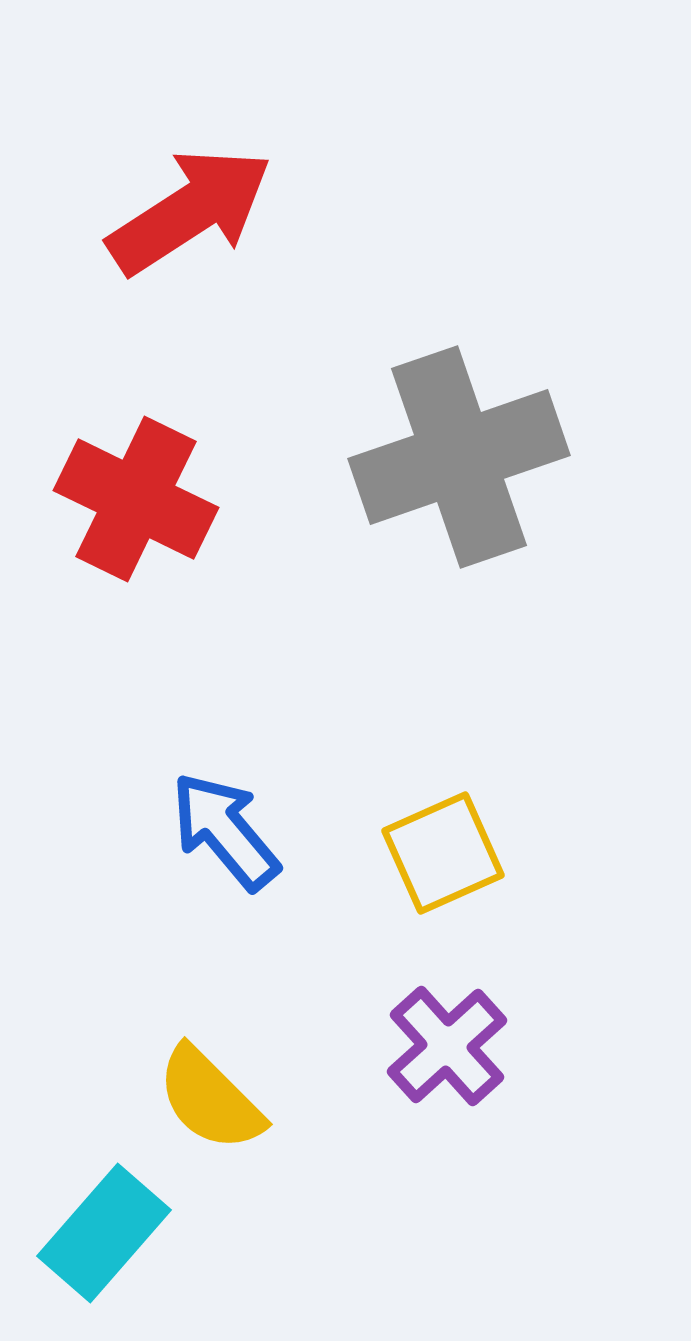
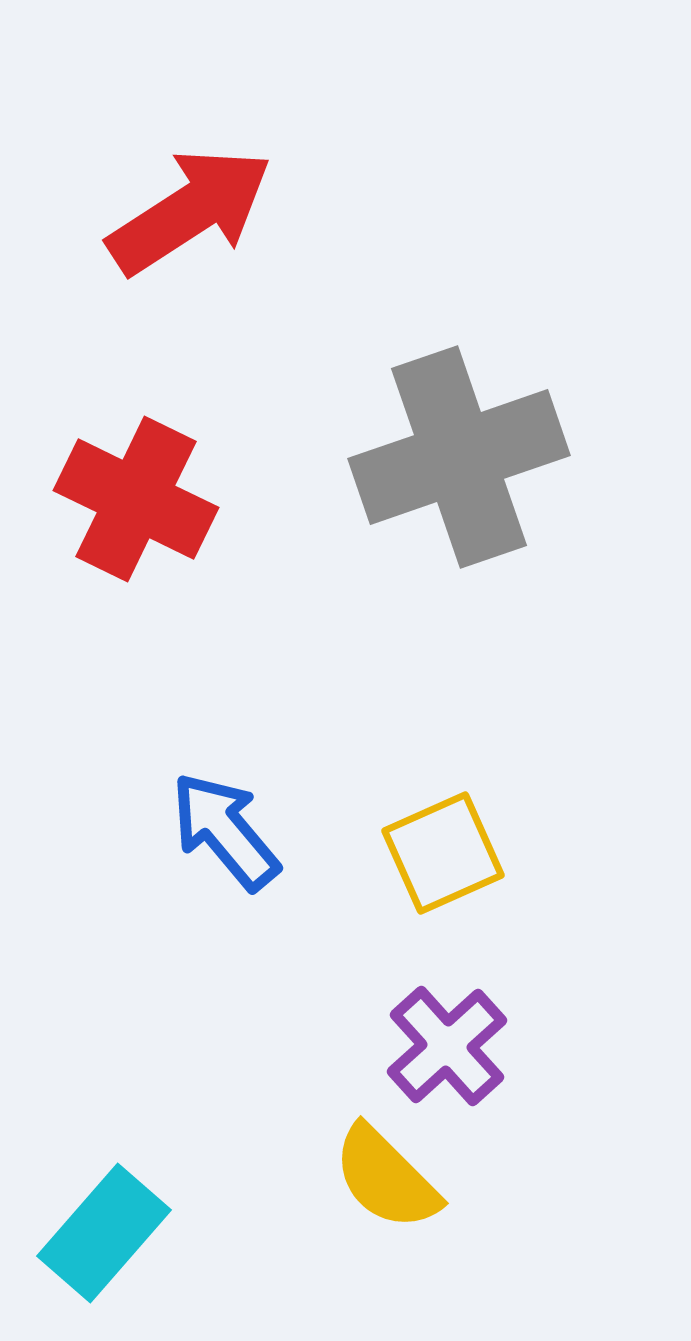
yellow semicircle: moved 176 px right, 79 px down
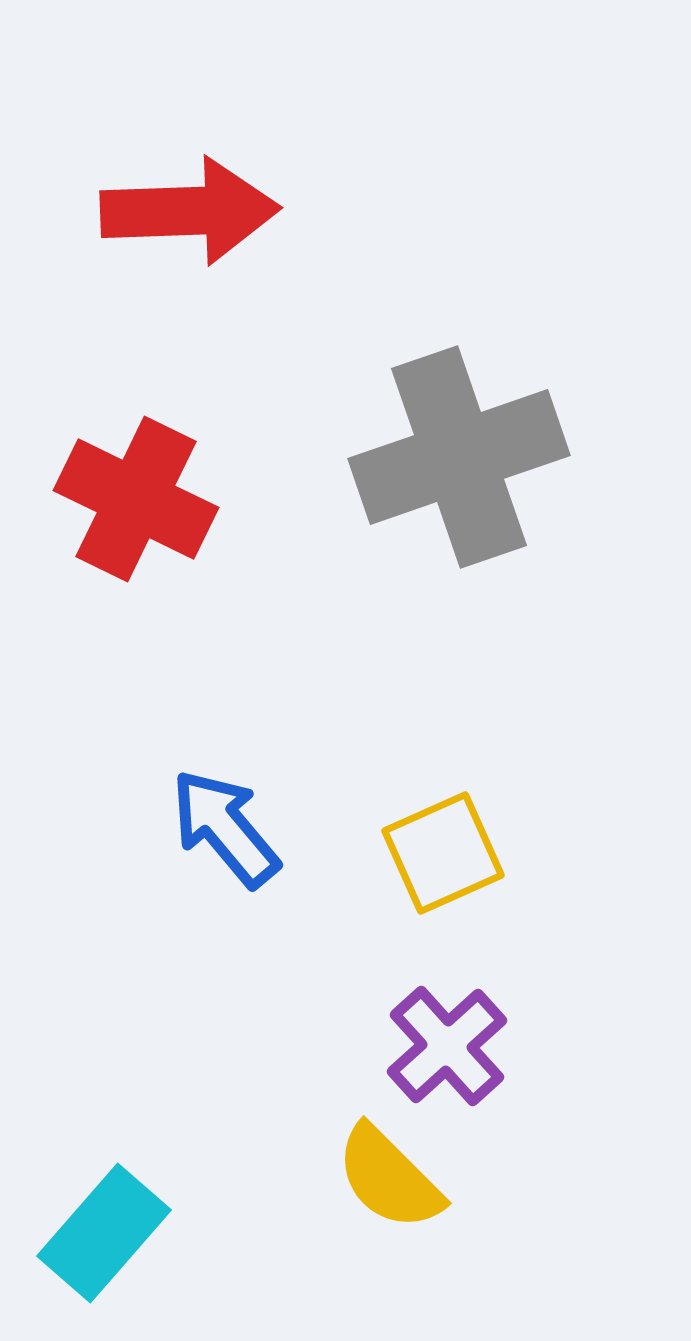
red arrow: rotated 31 degrees clockwise
blue arrow: moved 3 px up
yellow semicircle: moved 3 px right
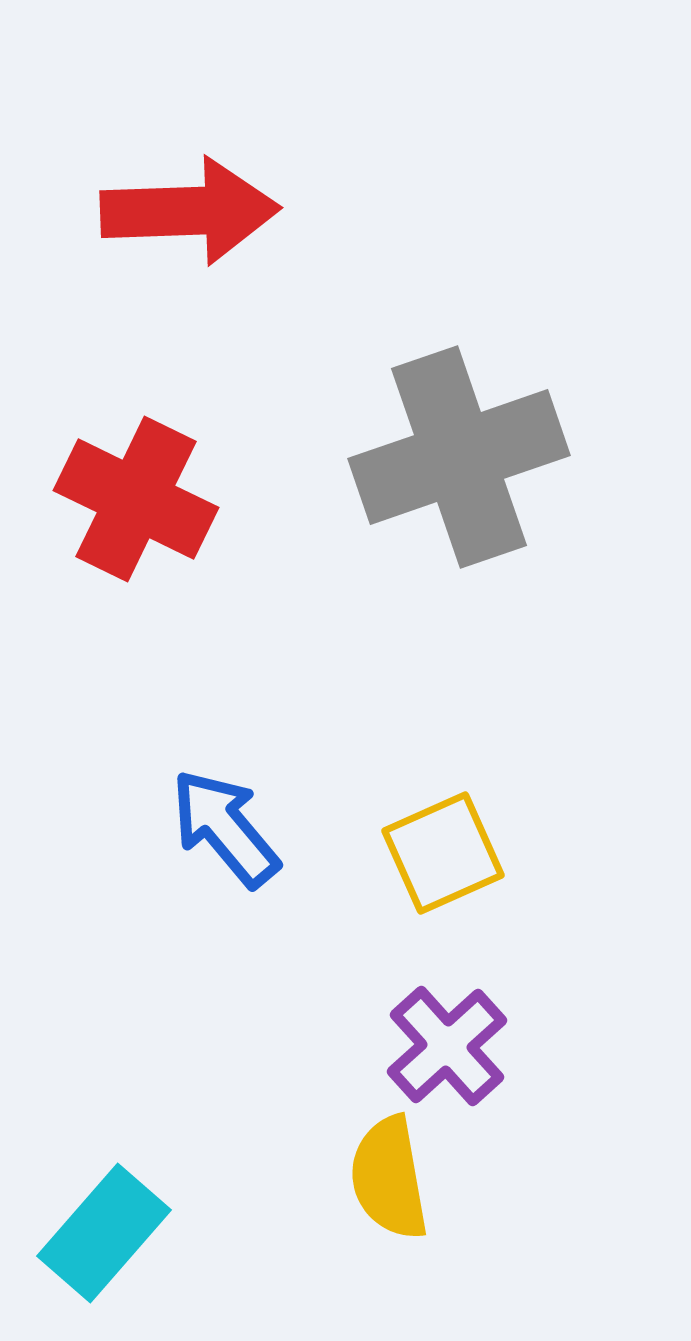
yellow semicircle: rotated 35 degrees clockwise
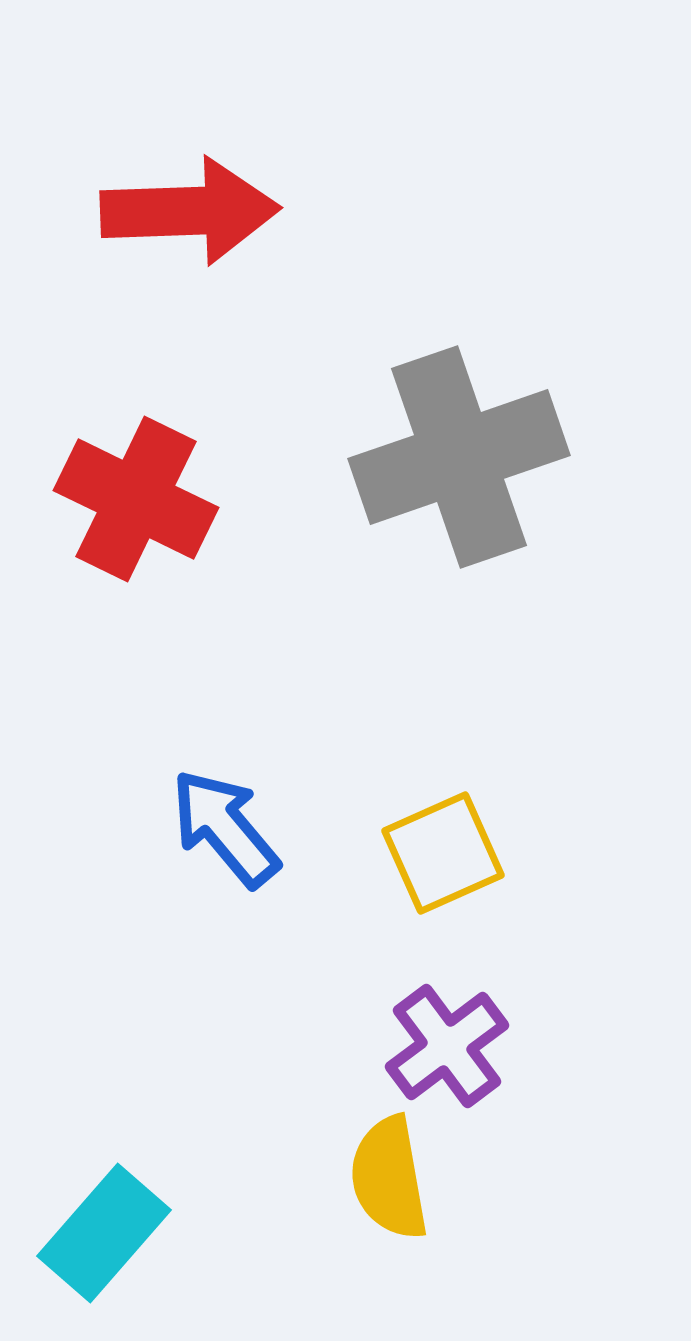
purple cross: rotated 5 degrees clockwise
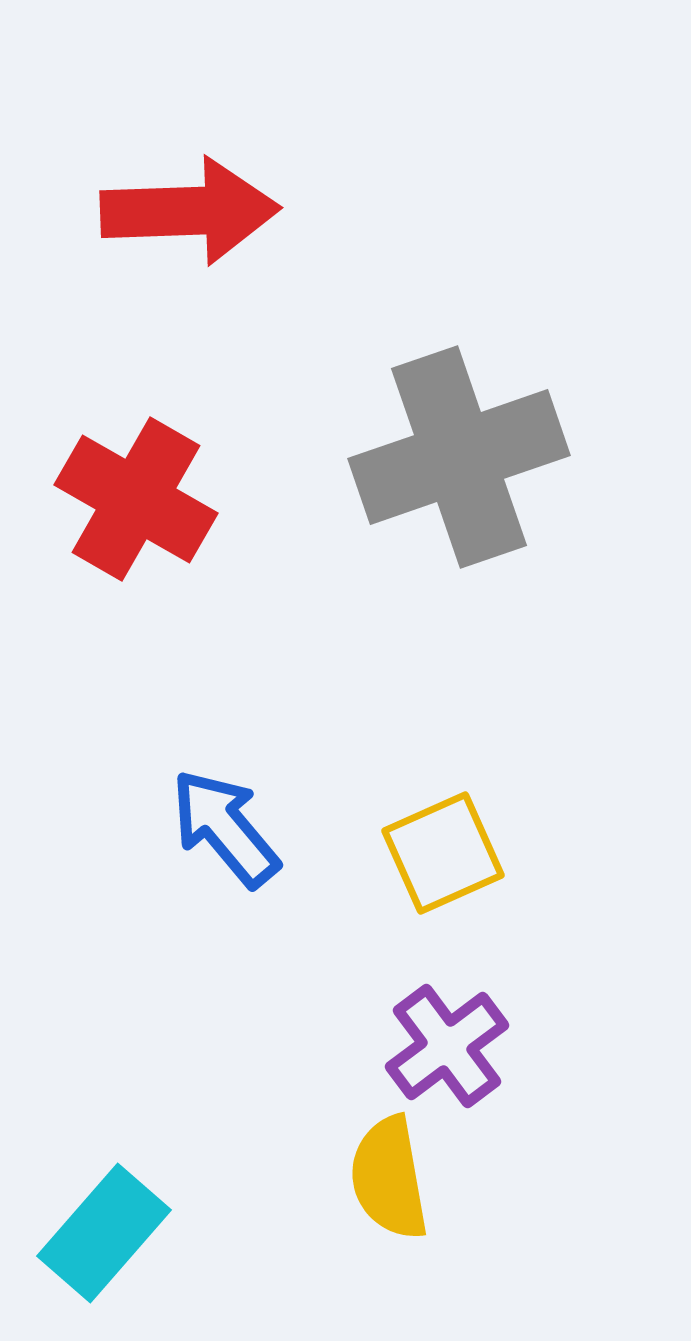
red cross: rotated 4 degrees clockwise
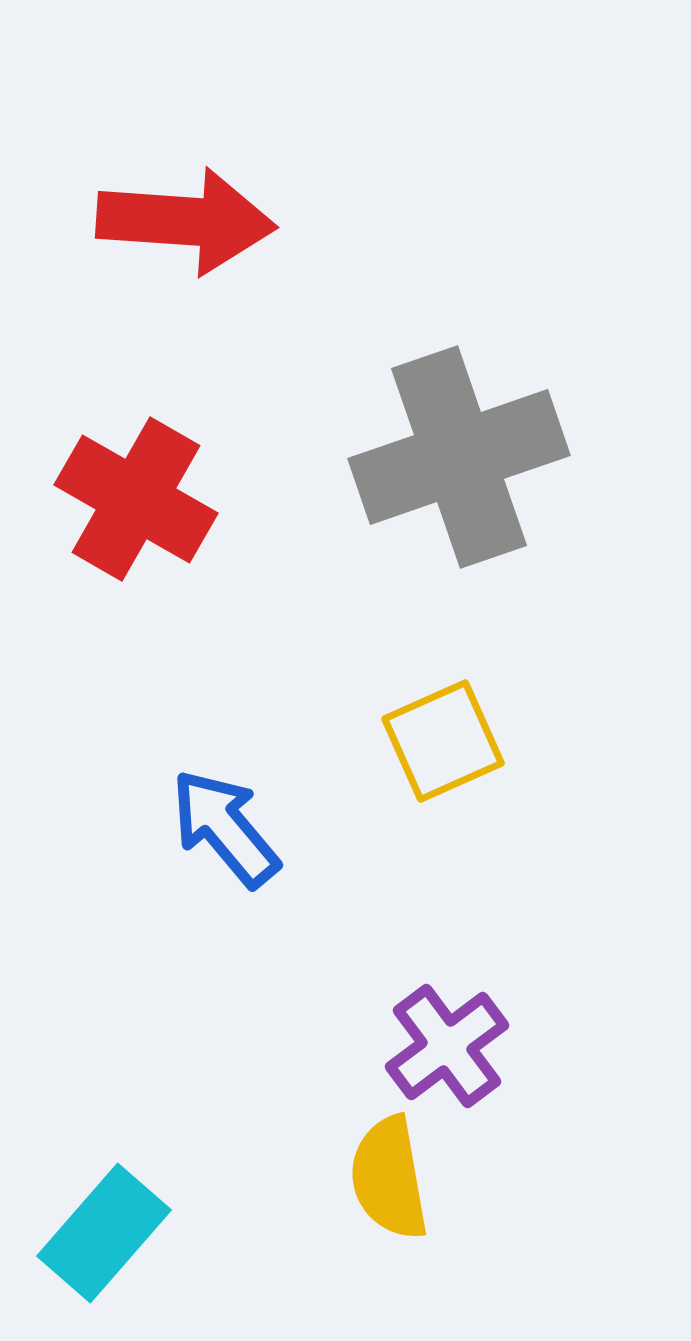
red arrow: moved 4 px left, 10 px down; rotated 6 degrees clockwise
yellow square: moved 112 px up
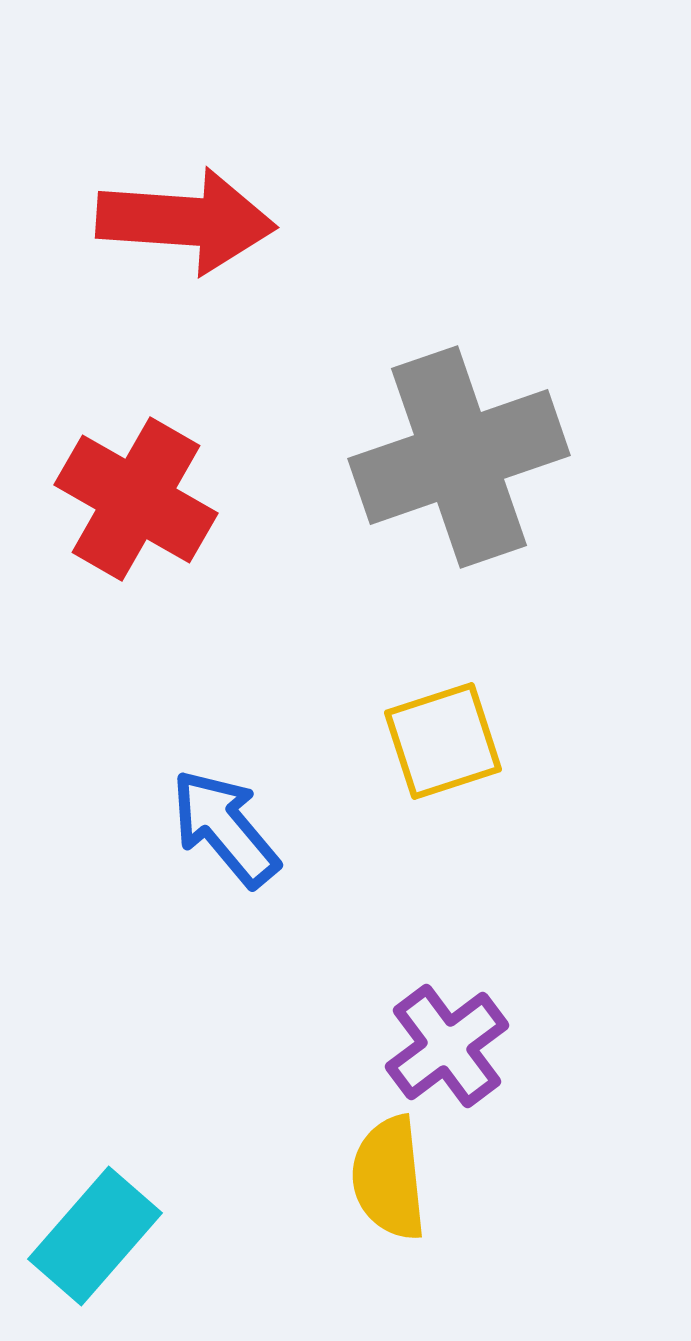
yellow square: rotated 6 degrees clockwise
yellow semicircle: rotated 4 degrees clockwise
cyan rectangle: moved 9 px left, 3 px down
